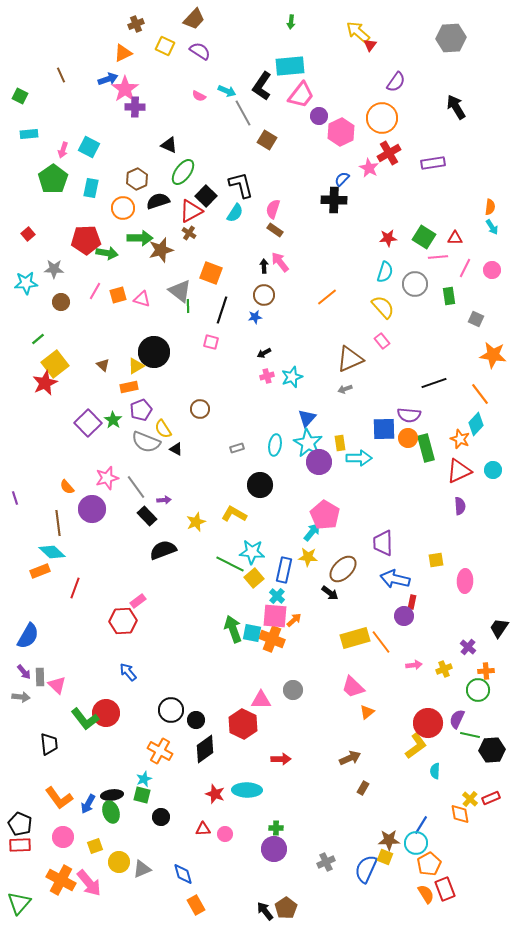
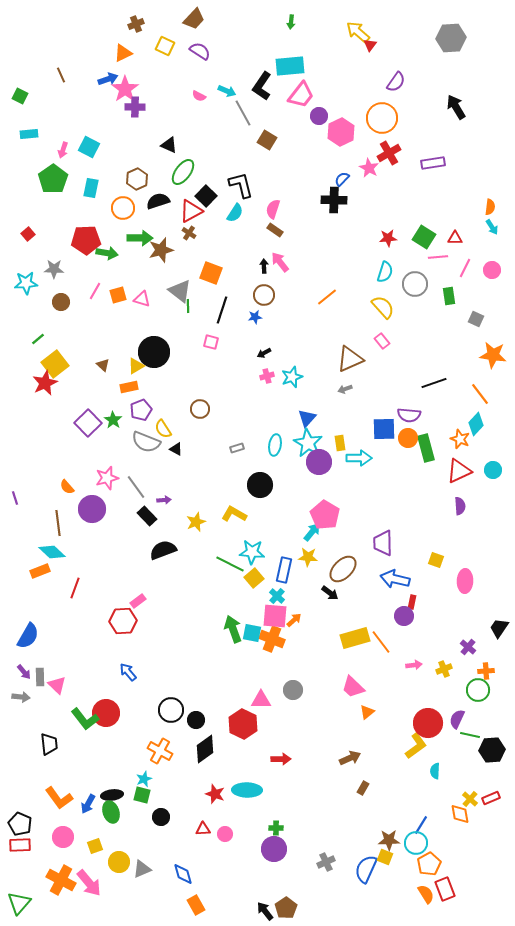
yellow square at (436, 560): rotated 28 degrees clockwise
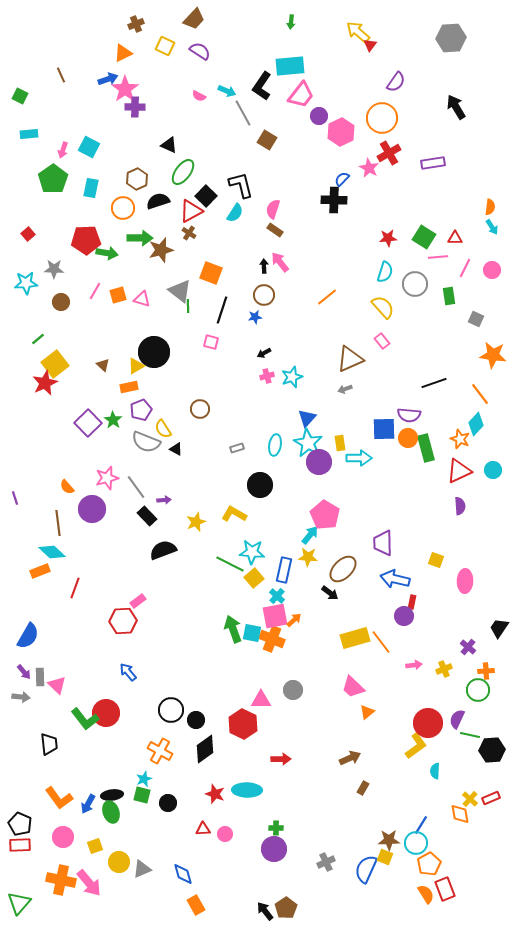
cyan arrow at (312, 532): moved 2 px left, 3 px down
pink square at (275, 616): rotated 16 degrees counterclockwise
black circle at (161, 817): moved 7 px right, 14 px up
orange cross at (61, 880): rotated 16 degrees counterclockwise
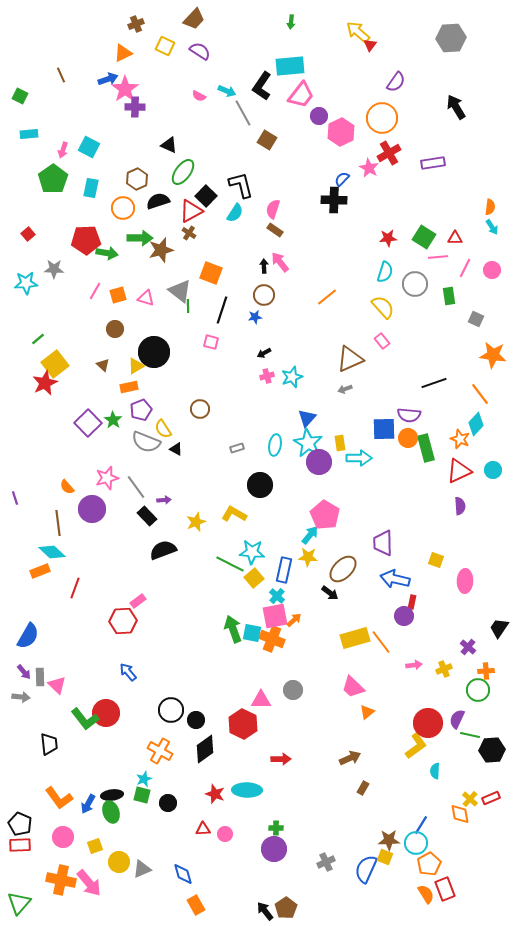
pink triangle at (142, 299): moved 4 px right, 1 px up
brown circle at (61, 302): moved 54 px right, 27 px down
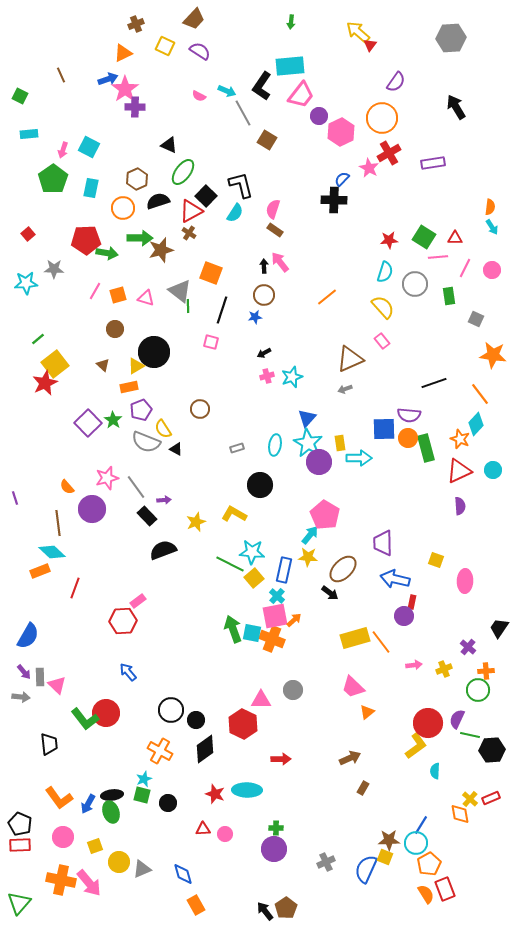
red star at (388, 238): moved 1 px right, 2 px down
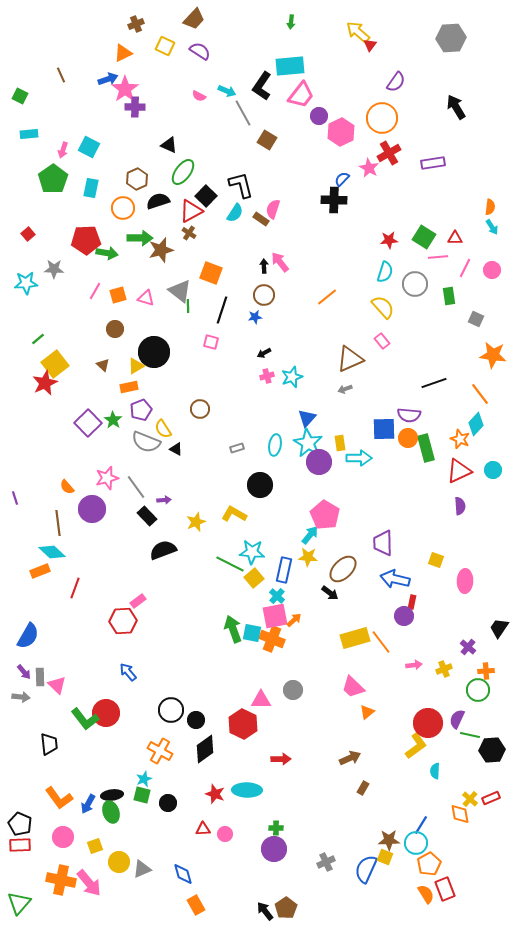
brown rectangle at (275, 230): moved 14 px left, 11 px up
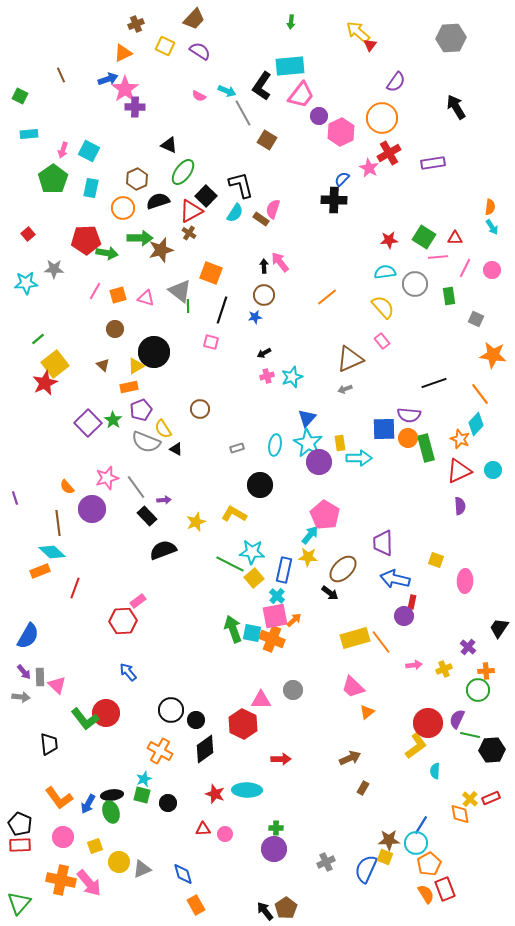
cyan square at (89, 147): moved 4 px down
cyan semicircle at (385, 272): rotated 115 degrees counterclockwise
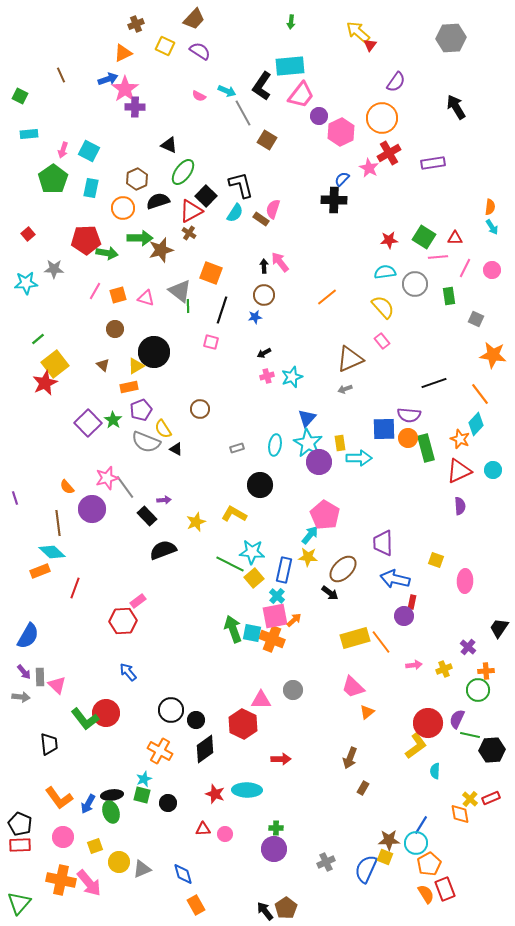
gray line at (136, 487): moved 11 px left
brown arrow at (350, 758): rotated 135 degrees clockwise
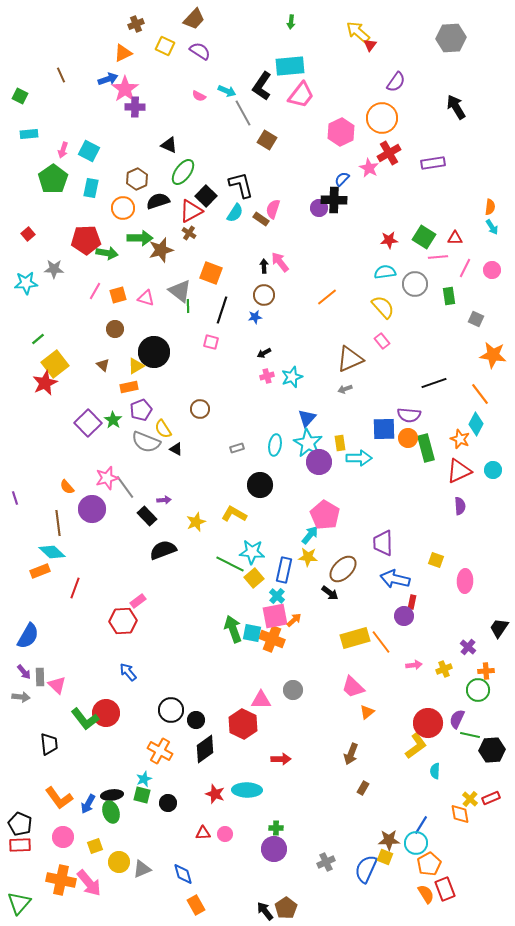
purple circle at (319, 116): moved 92 px down
cyan diamond at (476, 424): rotated 15 degrees counterclockwise
brown arrow at (350, 758): moved 1 px right, 4 px up
red triangle at (203, 829): moved 4 px down
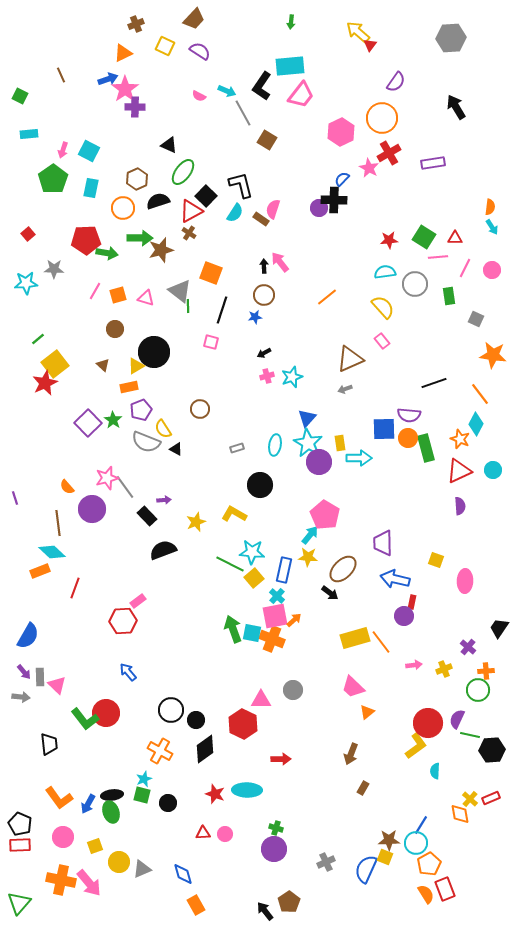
green cross at (276, 828): rotated 16 degrees clockwise
brown pentagon at (286, 908): moved 3 px right, 6 px up
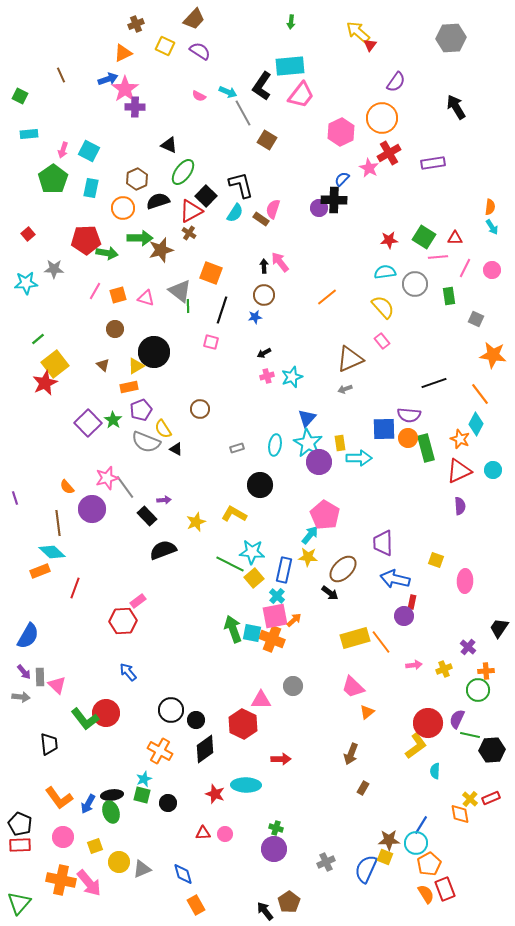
cyan arrow at (227, 91): moved 1 px right, 1 px down
gray circle at (293, 690): moved 4 px up
cyan ellipse at (247, 790): moved 1 px left, 5 px up
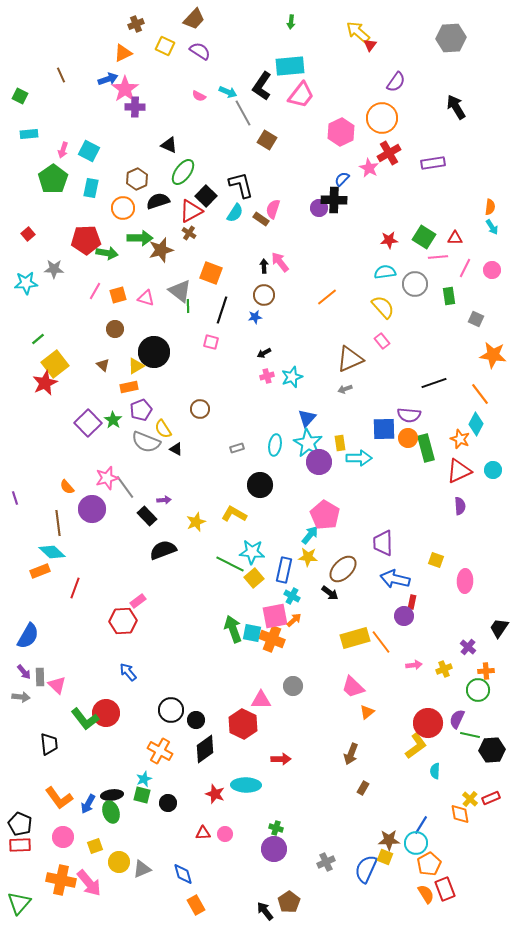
cyan cross at (277, 596): moved 15 px right; rotated 14 degrees counterclockwise
